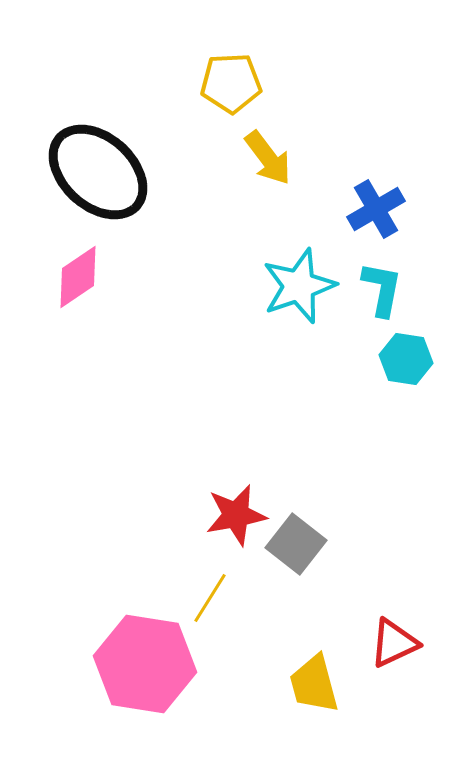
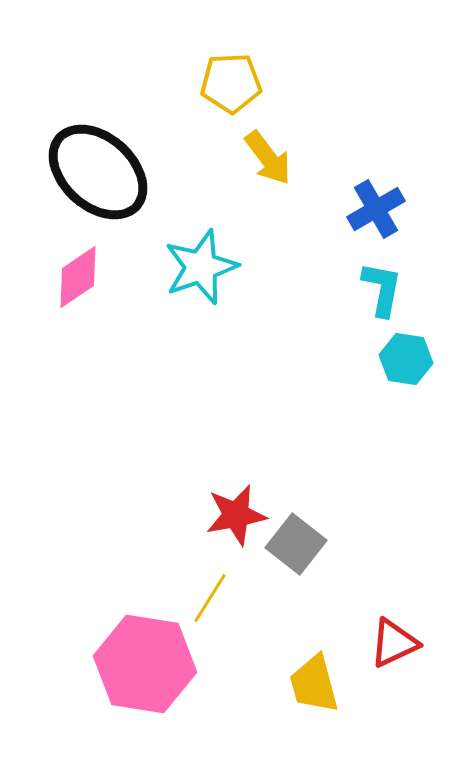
cyan star: moved 98 px left, 19 px up
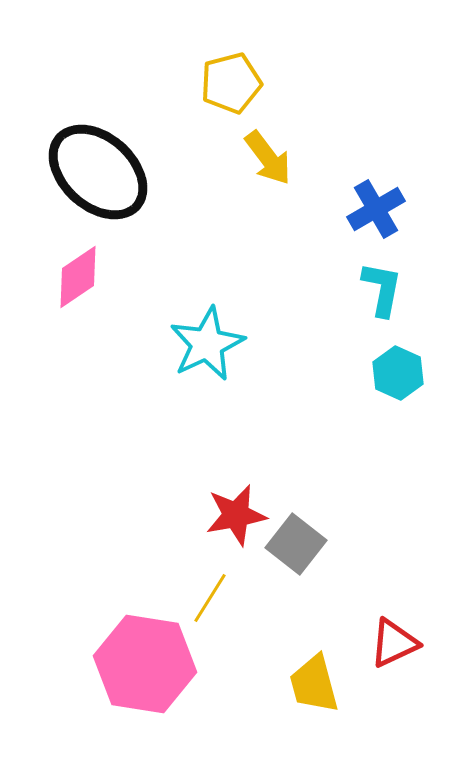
yellow pentagon: rotated 12 degrees counterclockwise
cyan star: moved 6 px right, 77 px down; rotated 6 degrees counterclockwise
cyan hexagon: moved 8 px left, 14 px down; rotated 15 degrees clockwise
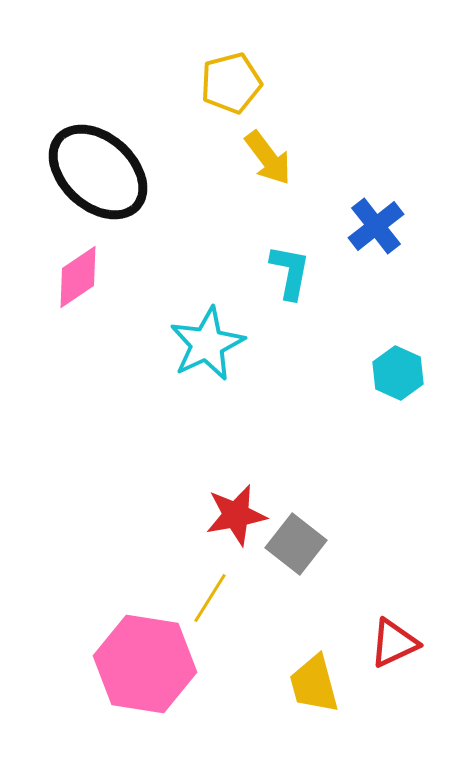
blue cross: moved 17 px down; rotated 8 degrees counterclockwise
cyan L-shape: moved 92 px left, 17 px up
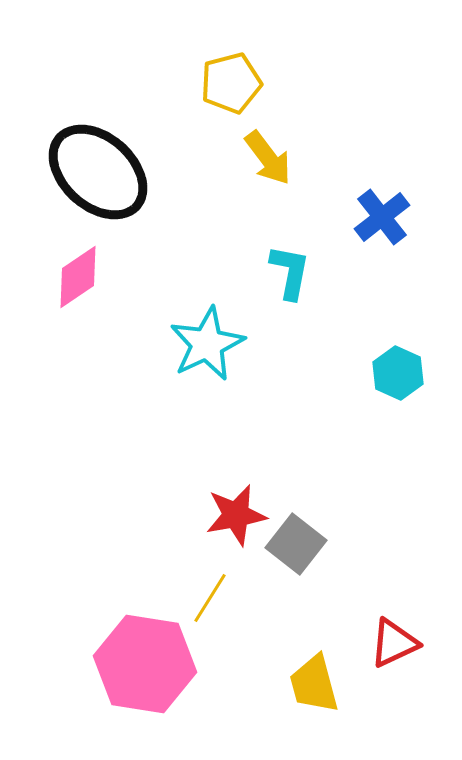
blue cross: moved 6 px right, 9 px up
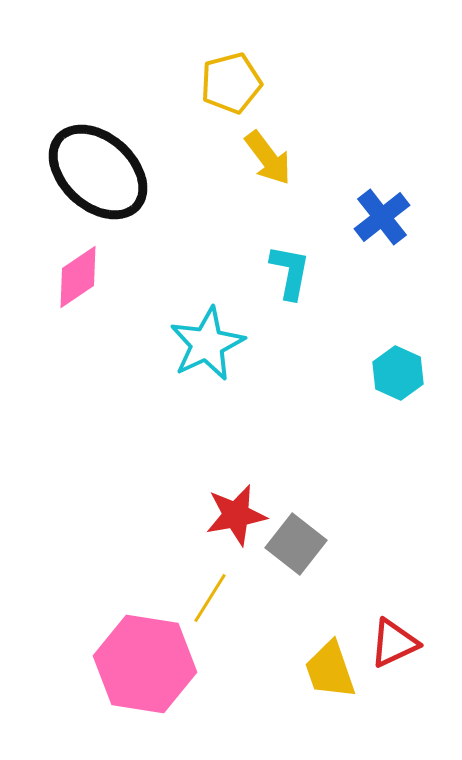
yellow trapezoid: moved 16 px right, 14 px up; rotated 4 degrees counterclockwise
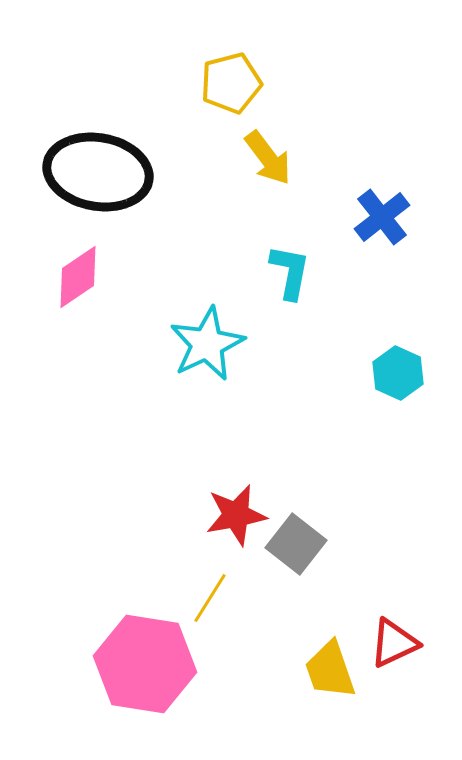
black ellipse: rotated 32 degrees counterclockwise
